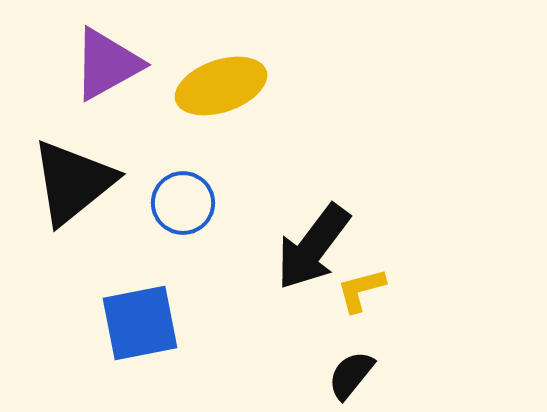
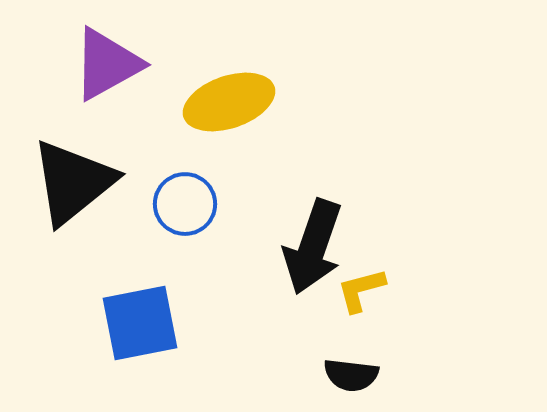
yellow ellipse: moved 8 px right, 16 px down
blue circle: moved 2 px right, 1 px down
black arrow: rotated 18 degrees counterclockwise
black semicircle: rotated 122 degrees counterclockwise
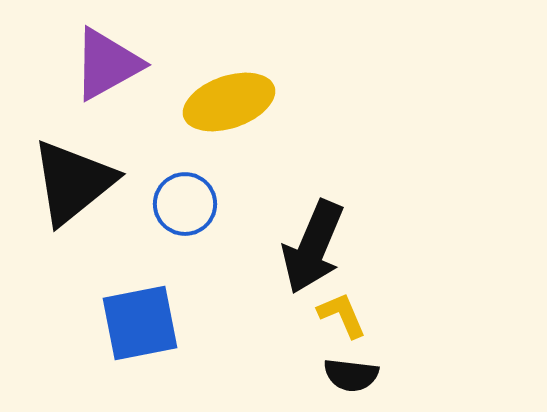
black arrow: rotated 4 degrees clockwise
yellow L-shape: moved 19 px left, 25 px down; rotated 82 degrees clockwise
